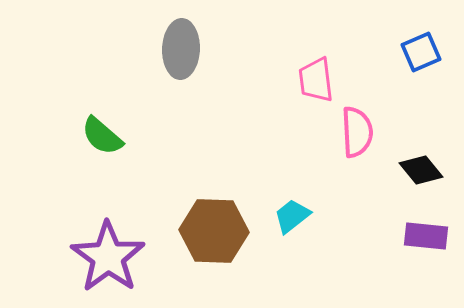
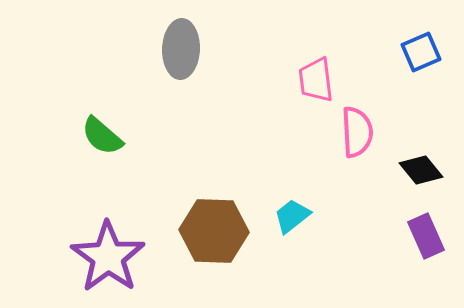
purple rectangle: rotated 60 degrees clockwise
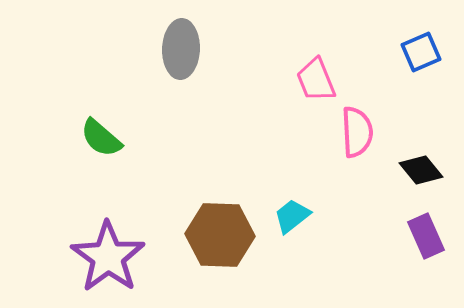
pink trapezoid: rotated 15 degrees counterclockwise
green semicircle: moved 1 px left, 2 px down
brown hexagon: moved 6 px right, 4 px down
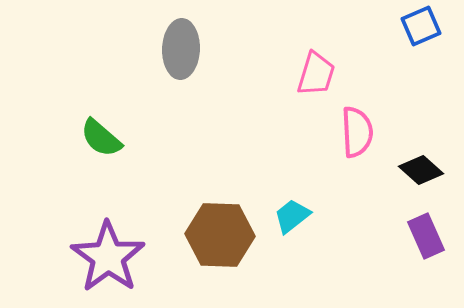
blue square: moved 26 px up
pink trapezoid: moved 6 px up; rotated 141 degrees counterclockwise
black diamond: rotated 9 degrees counterclockwise
